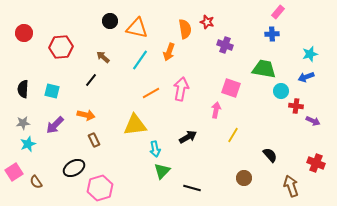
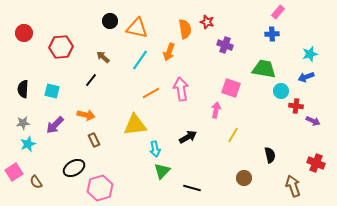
pink arrow at (181, 89): rotated 20 degrees counterclockwise
black semicircle at (270, 155): rotated 28 degrees clockwise
brown arrow at (291, 186): moved 2 px right
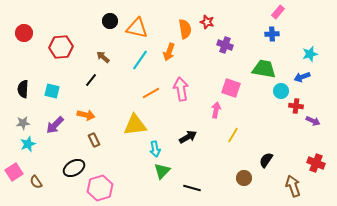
blue arrow at (306, 77): moved 4 px left
black semicircle at (270, 155): moved 4 px left, 5 px down; rotated 133 degrees counterclockwise
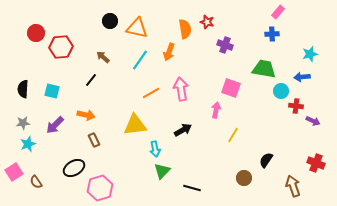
red circle at (24, 33): moved 12 px right
blue arrow at (302, 77): rotated 14 degrees clockwise
black arrow at (188, 137): moved 5 px left, 7 px up
